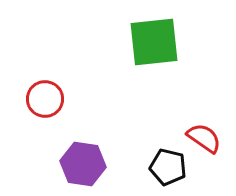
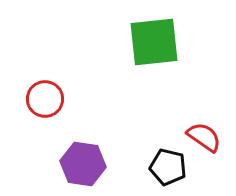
red semicircle: moved 1 px up
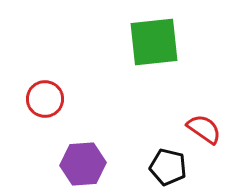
red semicircle: moved 8 px up
purple hexagon: rotated 12 degrees counterclockwise
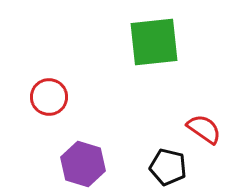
red circle: moved 4 px right, 2 px up
purple hexagon: rotated 21 degrees clockwise
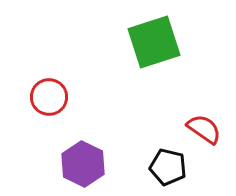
green square: rotated 12 degrees counterclockwise
purple hexagon: rotated 9 degrees clockwise
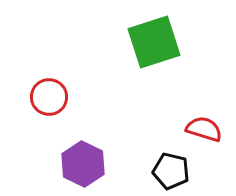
red semicircle: rotated 18 degrees counterclockwise
black pentagon: moved 3 px right, 4 px down
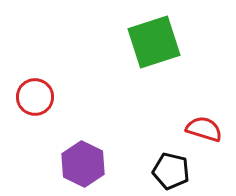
red circle: moved 14 px left
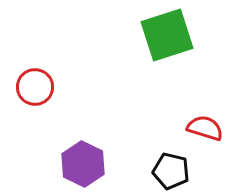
green square: moved 13 px right, 7 px up
red circle: moved 10 px up
red semicircle: moved 1 px right, 1 px up
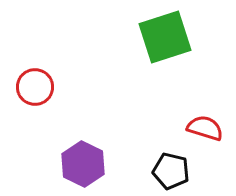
green square: moved 2 px left, 2 px down
